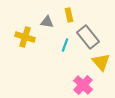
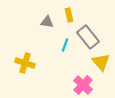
yellow cross: moved 26 px down
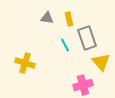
yellow rectangle: moved 4 px down
gray triangle: moved 4 px up
gray rectangle: moved 1 px left, 1 px down; rotated 20 degrees clockwise
cyan line: rotated 48 degrees counterclockwise
pink cross: rotated 30 degrees clockwise
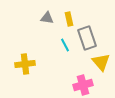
yellow cross: moved 1 px down; rotated 24 degrees counterclockwise
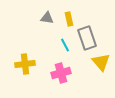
pink cross: moved 22 px left, 12 px up
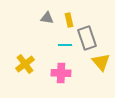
yellow rectangle: moved 1 px down
cyan line: rotated 64 degrees counterclockwise
yellow cross: rotated 30 degrees counterclockwise
pink cross: rotated 18 degrees clockwise
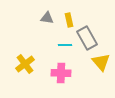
gray rectangle: rotated 10 degrees counterclockwise
